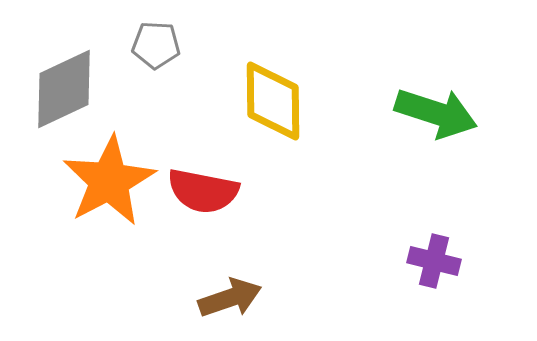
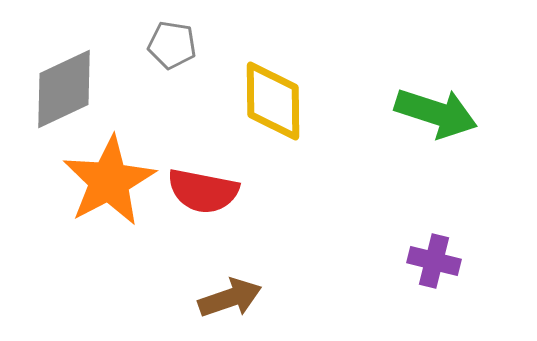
gray pentagon: moved 16 px right; rotated 6 degrees clockwise
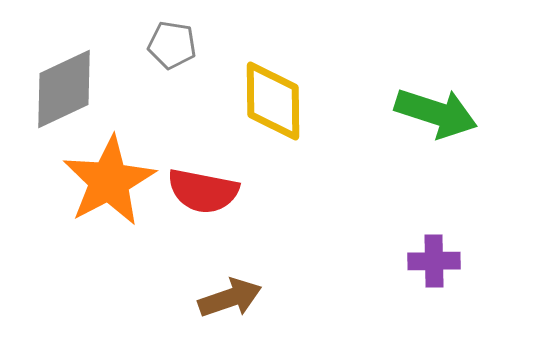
purple cross: rotated 15 degrees counterclockwise
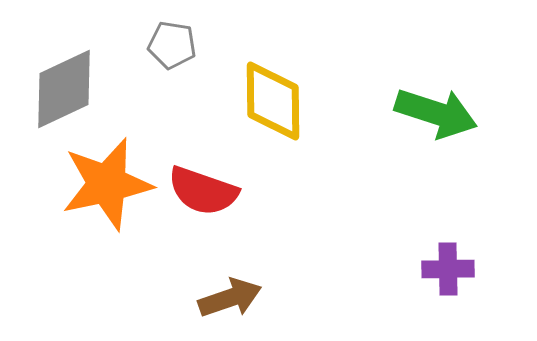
orange star: moved 2 px left, 3 px down; rotated 16 degrees clockwise
red semicircle: rotated 8 degrees clockwise
purple cross: moved 14 px right, 8 px down
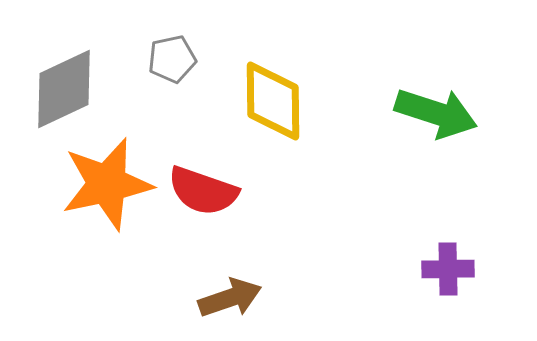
gray pentagon: moved 14 px down; rotated 21 degrees counterclockwise
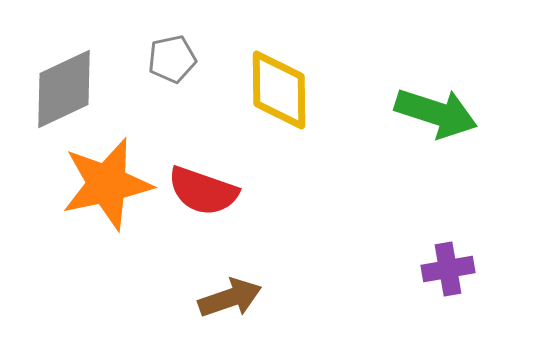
yellow diamond: moved 6 px right, 11 px up
purple cross: rotated 9 degrees counterclockwise
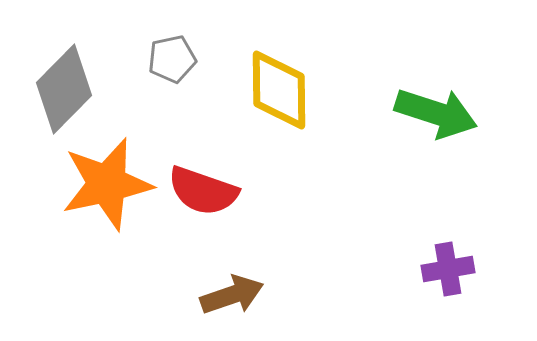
gray diamond: rotated 20 degrees counterclockwise
brown arrow: moved 2 px right, 3 px up
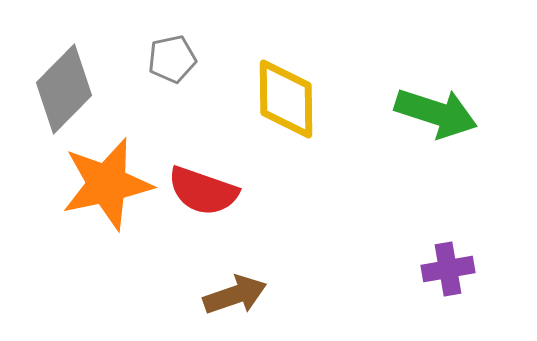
yellow diamond: moved 7 px right, 9 px down
brown arrow: moved 3 px right
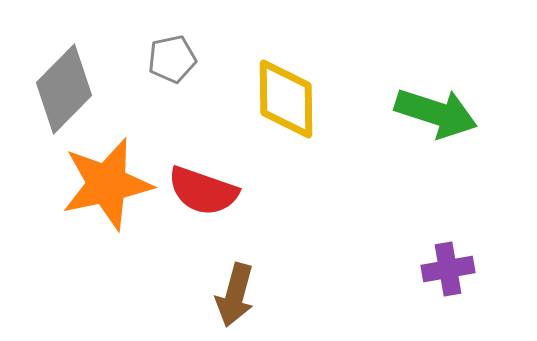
brown arrow: rotated 124 degrees clockwise
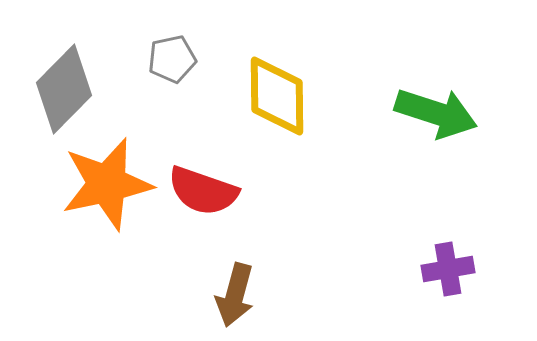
yellow diamond: moved 9 px left, 3 px up
